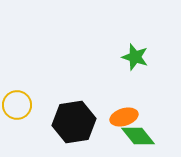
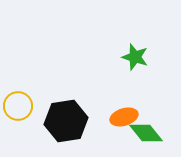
yellow circle: moved 1 px right, 1 px down
black hexagon: moved 8 px left, 1 px up
green diamond: moved 8 px right, 3 px up
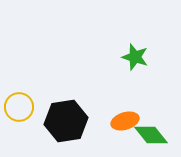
yellow circle: moved 1 px right, 1 px down
orange ellipse: moved 1 px right, 4 px down
green diamond: moved 5 px right, 2 px down
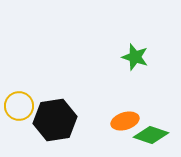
yellow circle: moved 1 px up
black hexagon: moved 11 px left, 1 px up
green diamond: rotated 32 degrees counterclockwise
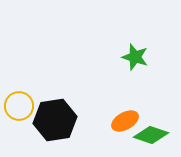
orange ellipse: rotated 12 degrees counterclockwise
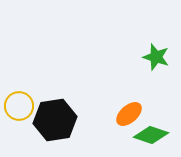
green star: moved 21 px right
orange ellipse: moved 4 px right, 7 px up; rotated 12 degrees counterclockwise
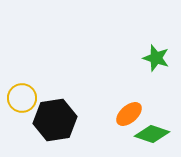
green star: moved 1 px down
yellow circle: moved 3 px right, 8 px up
green diamond: moved 1 px right, 1 px up
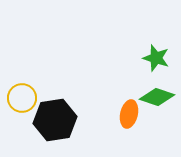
orange ellipse: rotated 36 degrees counterclockwise
green diamond: moved 5 px right, 37 px up
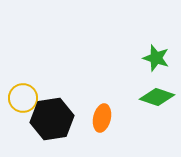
yellow circle: moved 1 px right
orange ellipse: moved 27 px left, 4 px down
black hexagon: moved 3 px left, 1 px up
